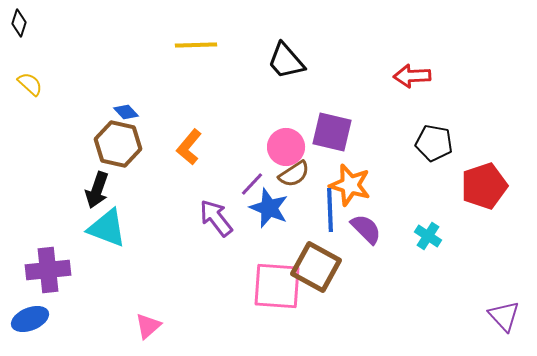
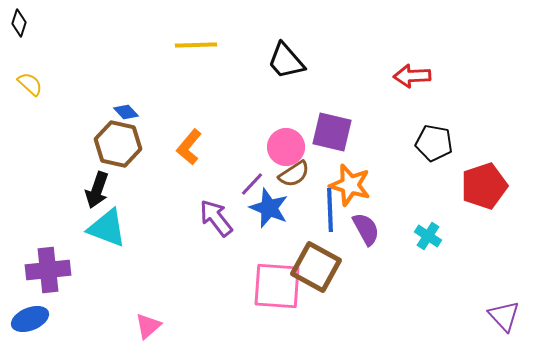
purple semicircle: rotated 16 degrees clockwise
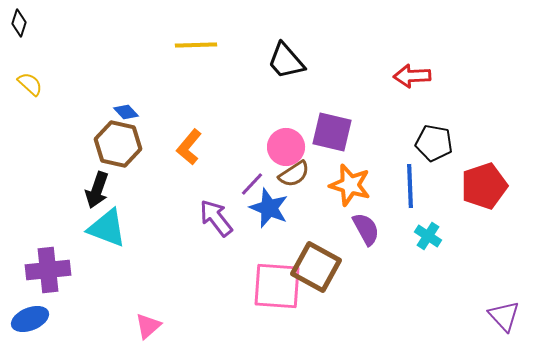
blue line: moved 80 px right, 24 px up
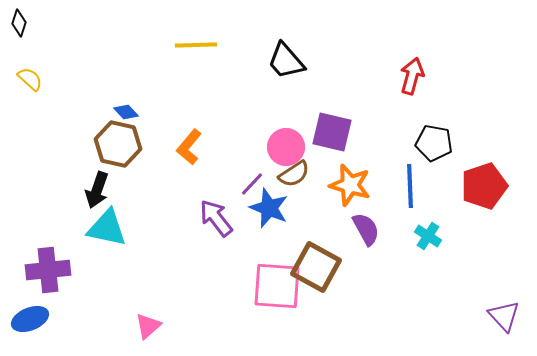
red arrow: rotated 108 degrees clockwise
yellow semicircle: moved 5 px up
cyan triangle: rotated 9 degrees counterclockwise
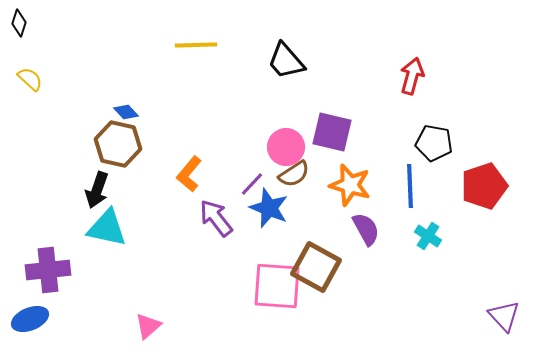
orange L-shape: moved 27 px down
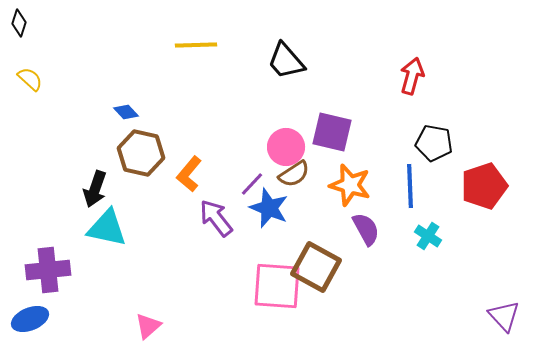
brown hexagon: moved 23 px right, 9 px down
black arrow: moved 2 px left, 1 px up
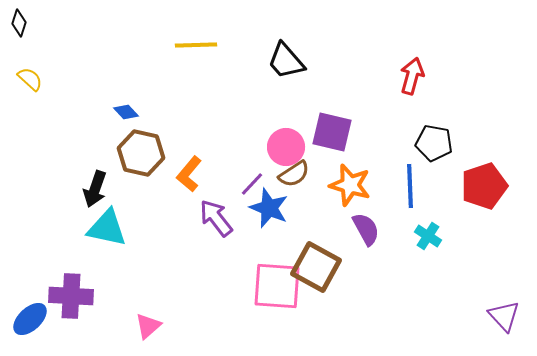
purple cross: moved 23 px right, 26 px down; rotated 9 degrees clockwise
blue ellipse: rotated 21 degrees counterclockwise
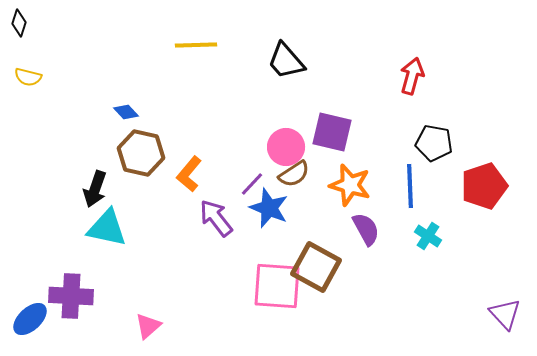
yellow semicircle: moved 2 px left, 2 px up; rotated 152 degrees clockwise
purple triangle: moved 1 px right, 2 px up
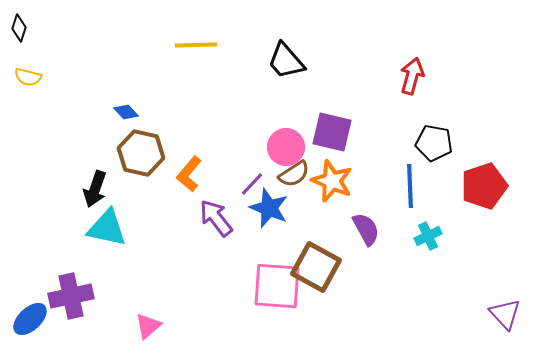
black diamond: moved 5 px down
orange star: moved 18 px left, 4 px up; rotated 6 degrees clockwise
cyan cross: rotated 32 degrees clockwise
purple cross: rotated 15 degrees counterclockwise
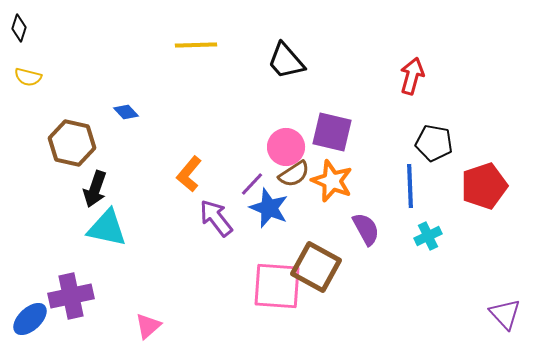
brown hexagon: moved 69 px left, 10 px up
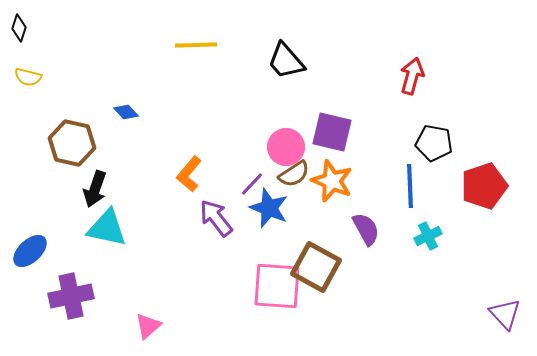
blue ellipse: moved 68 px up
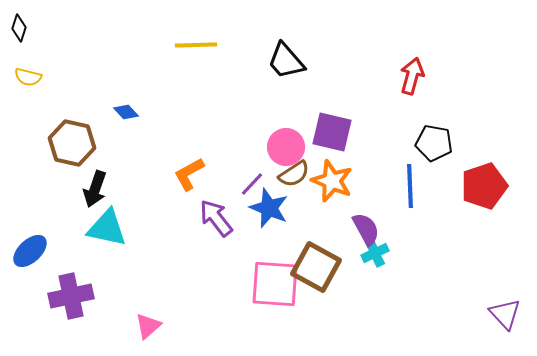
orange L-shape: rotated 21 degrees clockwise
cyan cross: moved 53 px left, 17 px down
pink square: moved 2 px left, 2 px up
